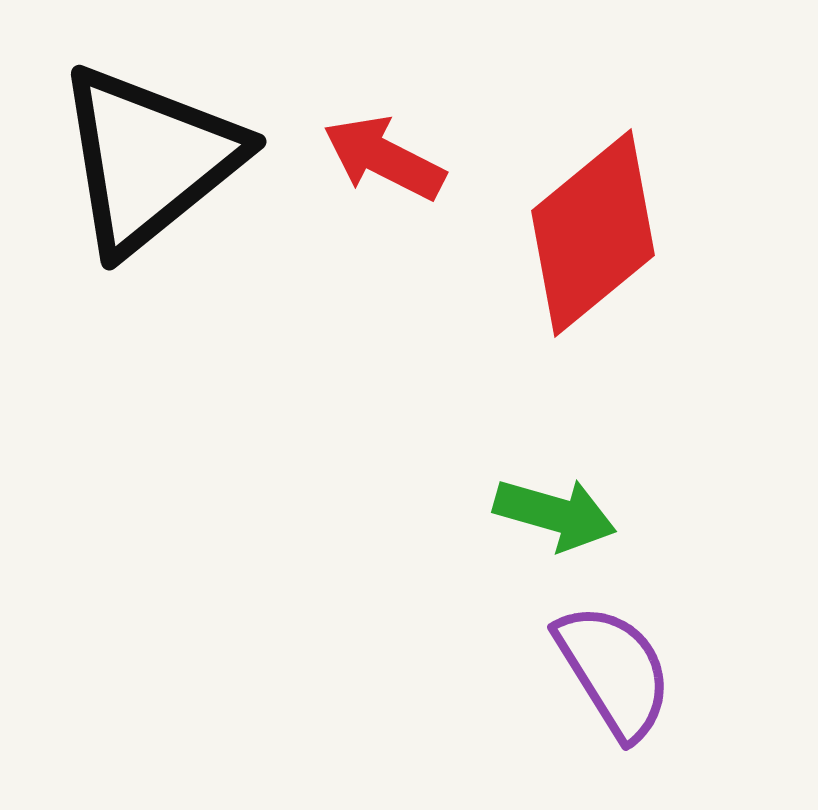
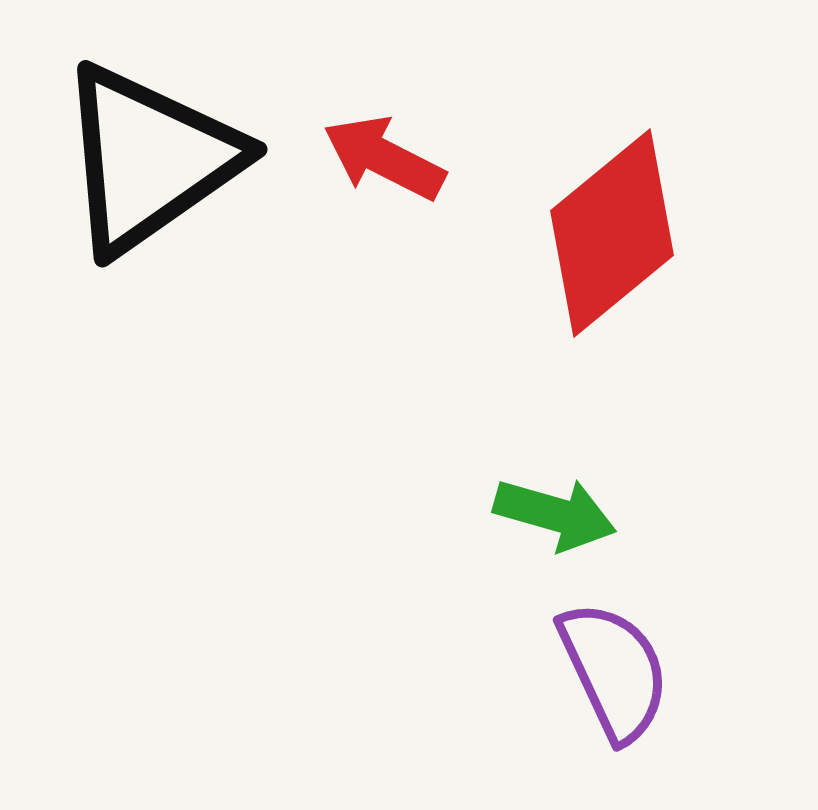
black triangle: rotated 4 degrees clockwise
red diamond: moved 19 px right
purple semicircle: rotated 7 degrees clockwise
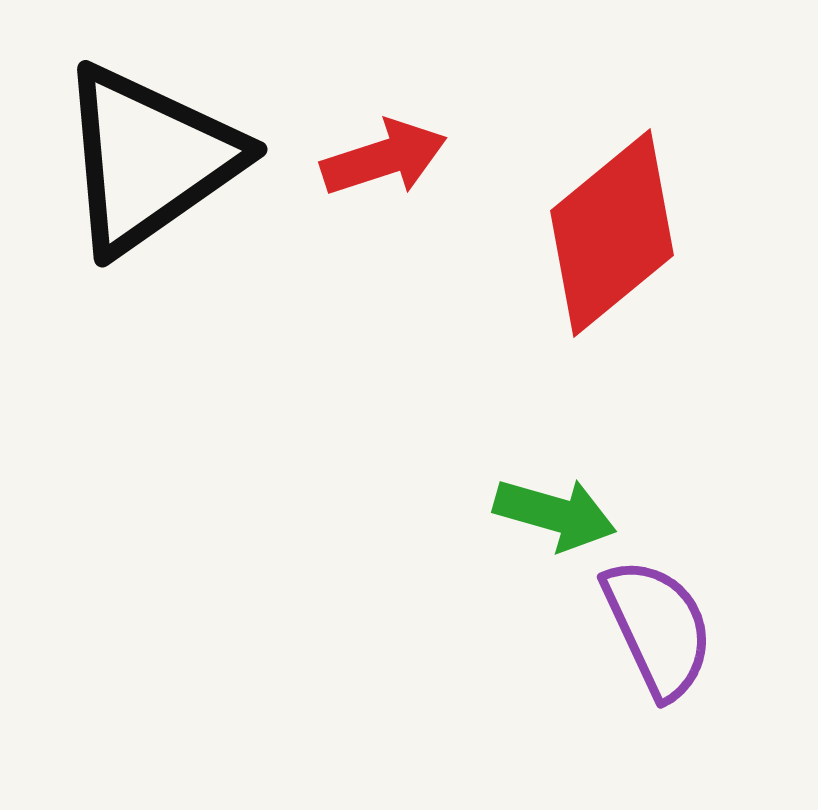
red arrow: rotated 135 degrees clockwise
purple semicircle: moved 44 px right, 43 px up
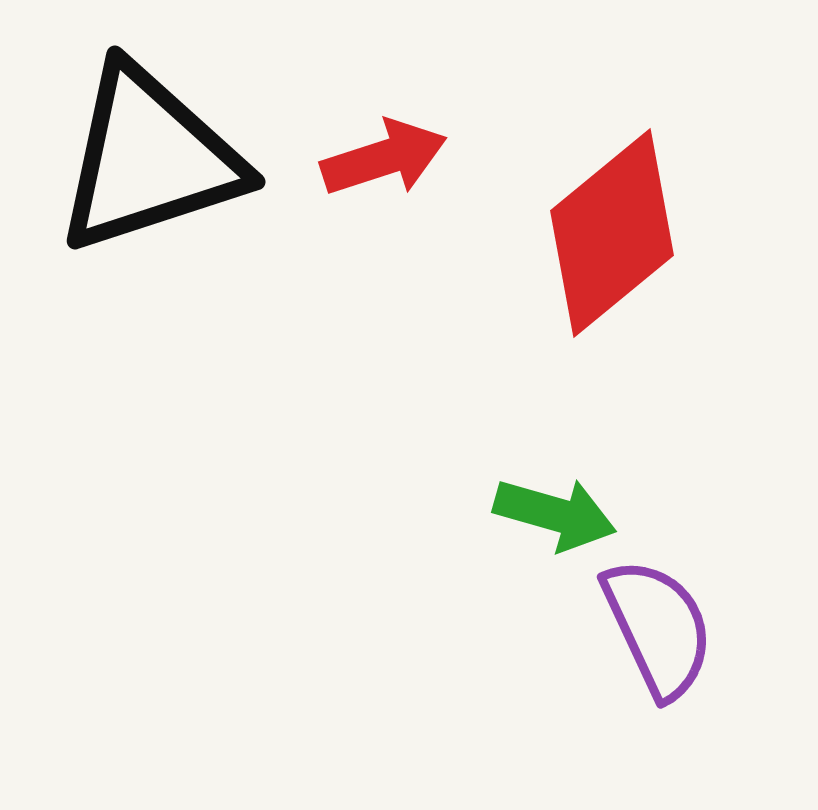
black triangle: rotated 17 degrees clockwise
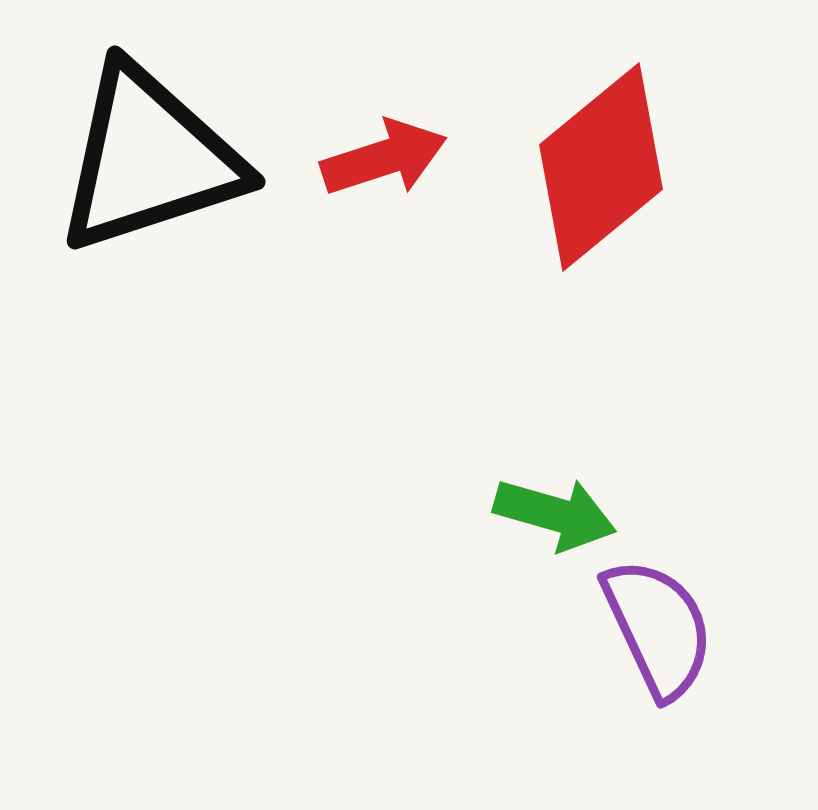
red diamond: moved 11 px left, 66 px up
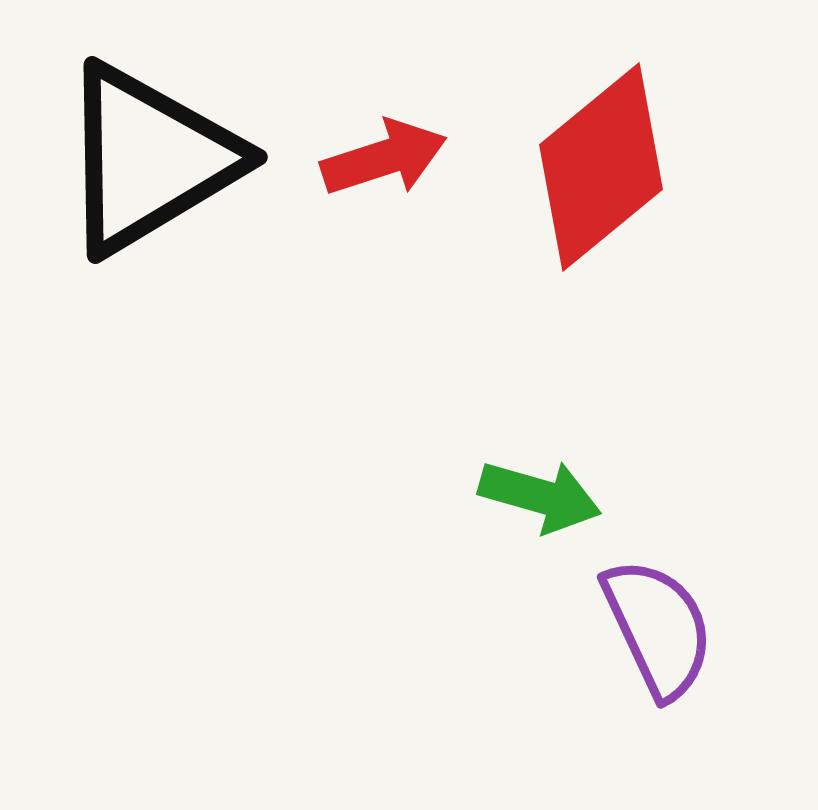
black triangle: rotated 13 degrees counterclockwise
green arrow: moved 15 px left, 18 px up
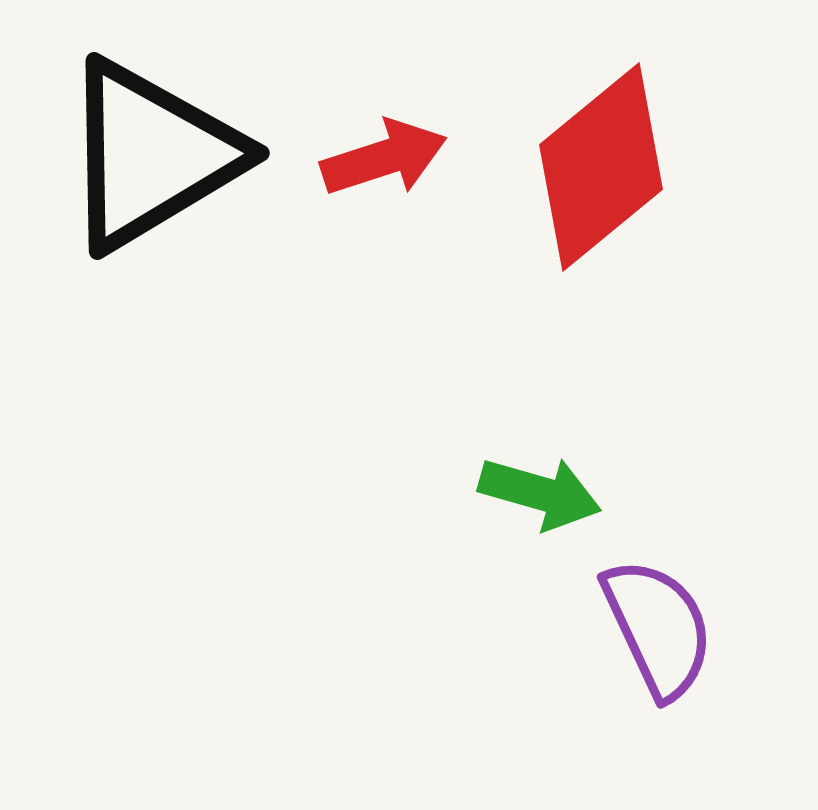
black triangle: moved 2 px right, 4 px up
green arrow: moved 3 px up
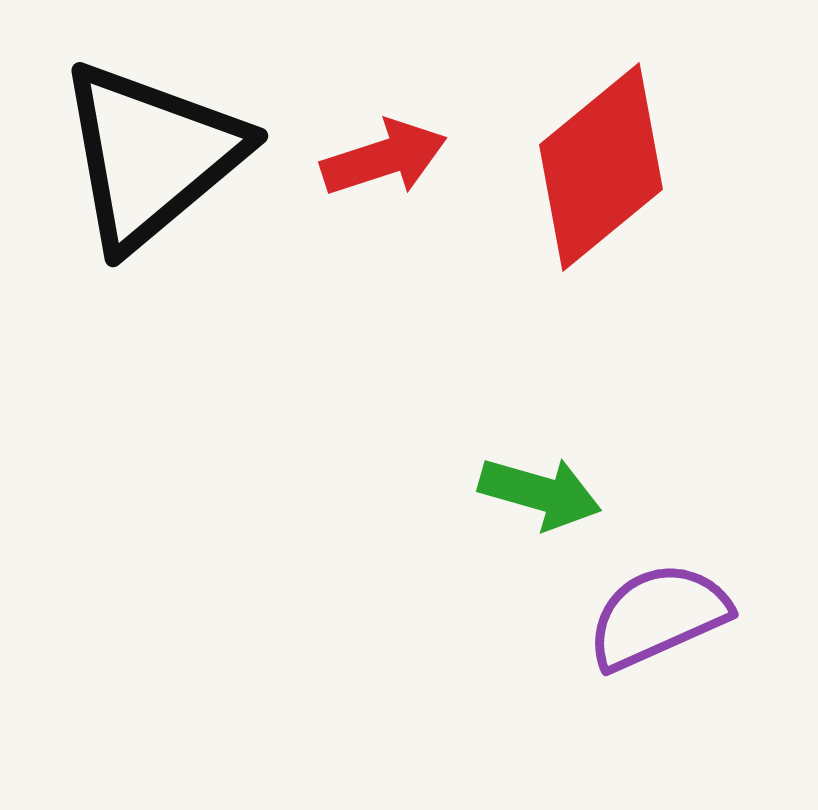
black triangle: rotated 9 degrees counterclockwise
purple semicircle: moved 12 px up; rotated 89 degrees counterclockwise
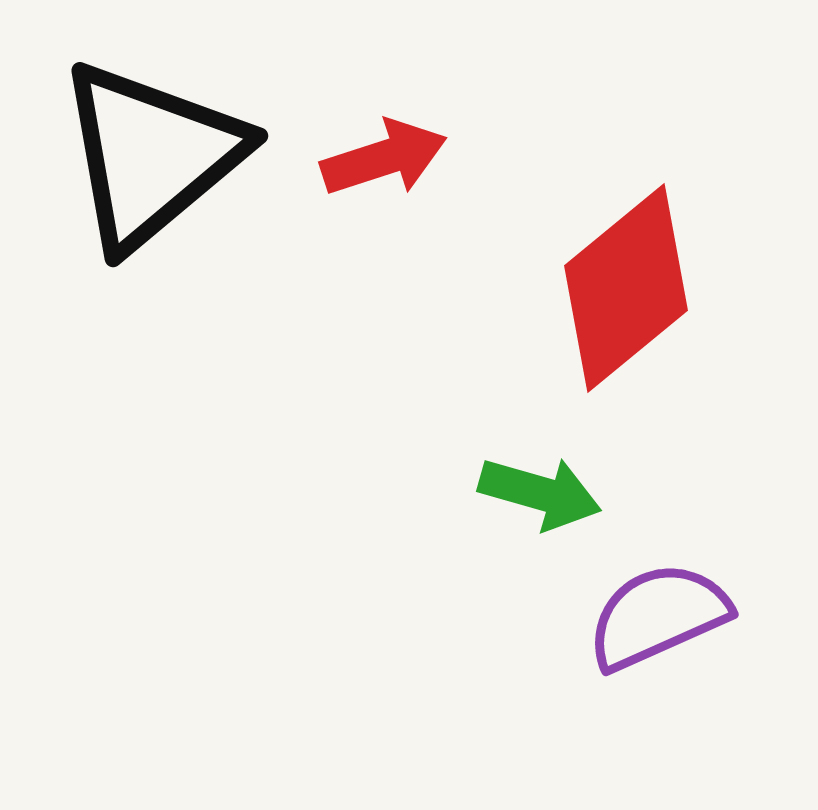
red diamond: moved 25 px right, 121 px down
